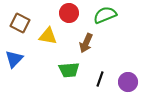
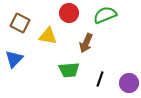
purple circle: moved 1 px right, 1 px down
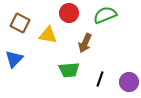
yellow triangle: moved 1 px up
brown arrow: moved 1 px left
purple circle: moved 1 px up
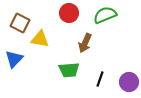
yellow triangle: moved 8 px left, 4 px down
